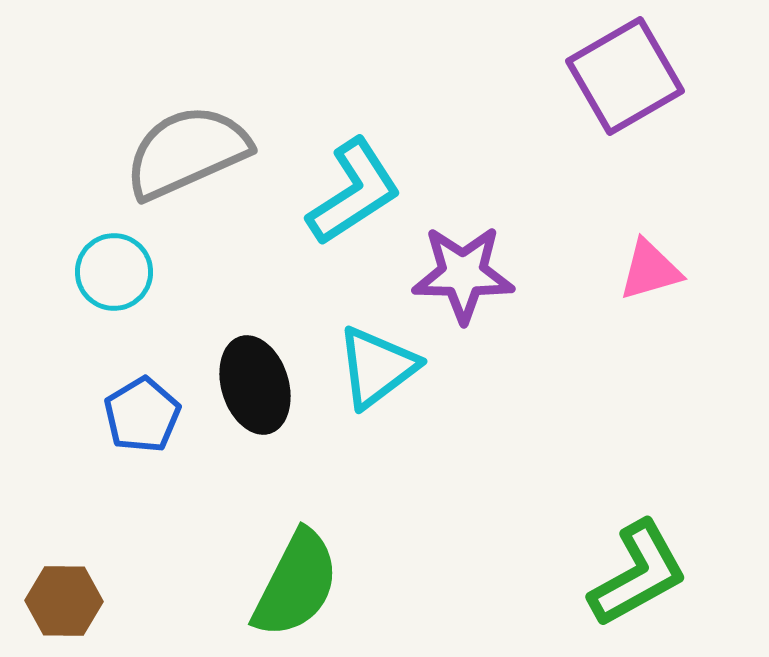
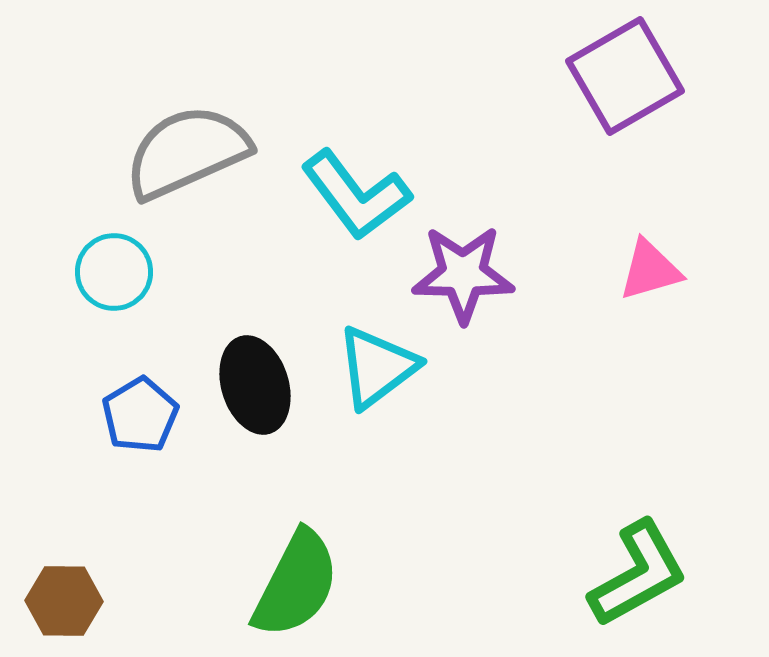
cyan L-shape: moved 2 px right, 3 px down; rotated 86 degrees clockwise
blue pentagon: moved 2 px left
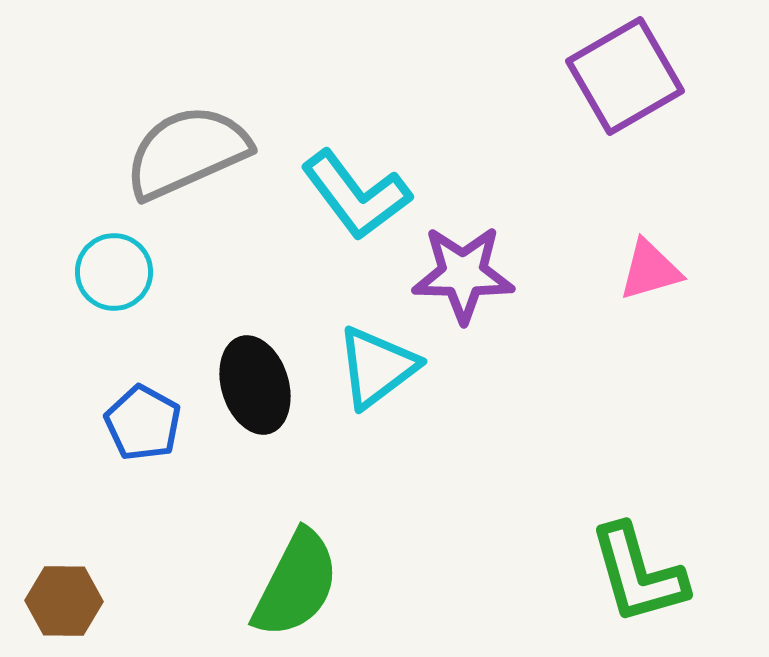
blue pentagon: moved 3 px right, 8 px down; rotated 12 degrees counterclockwise
green L-shape: rotated 103 degrees clockwise
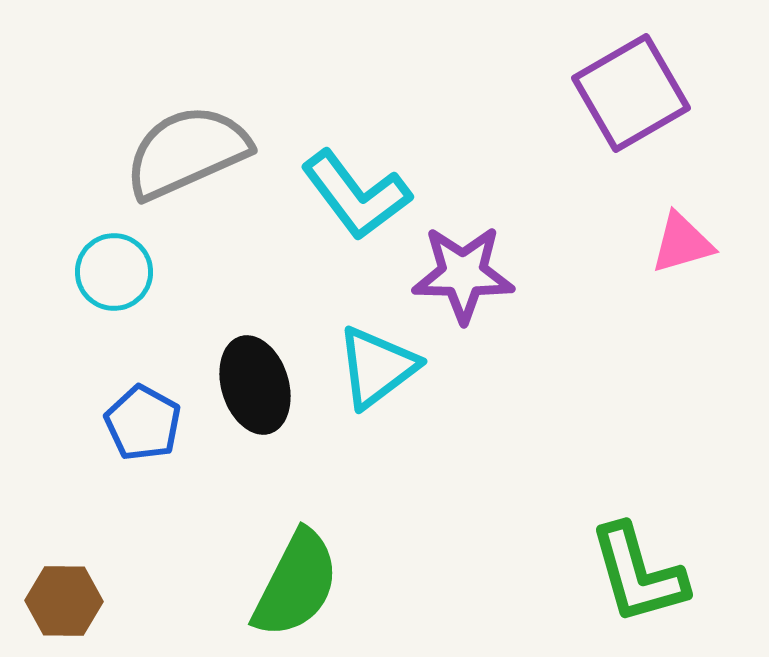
purple square: moved 6 px right, 17 px down
pink triangle: moved 32 px right, 27 px up
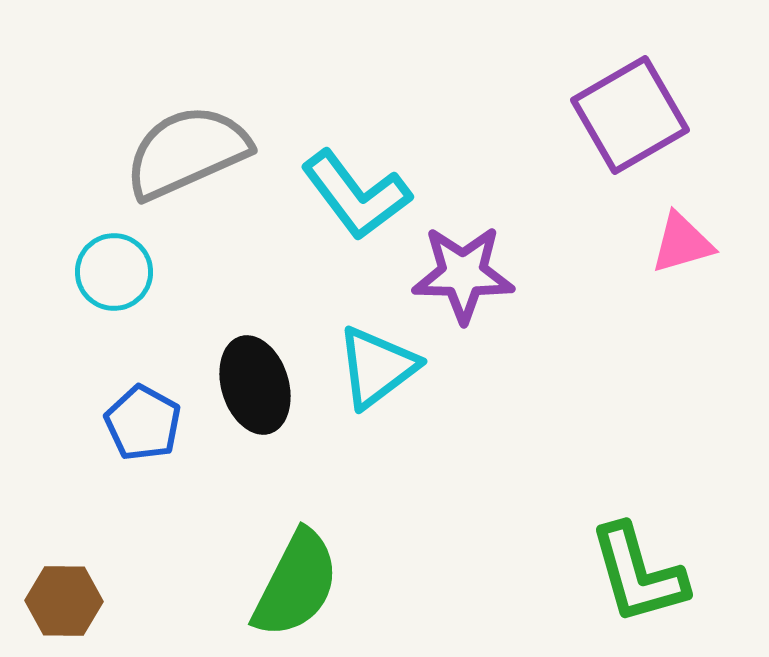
purple square: moved 1 px left, 22 px down
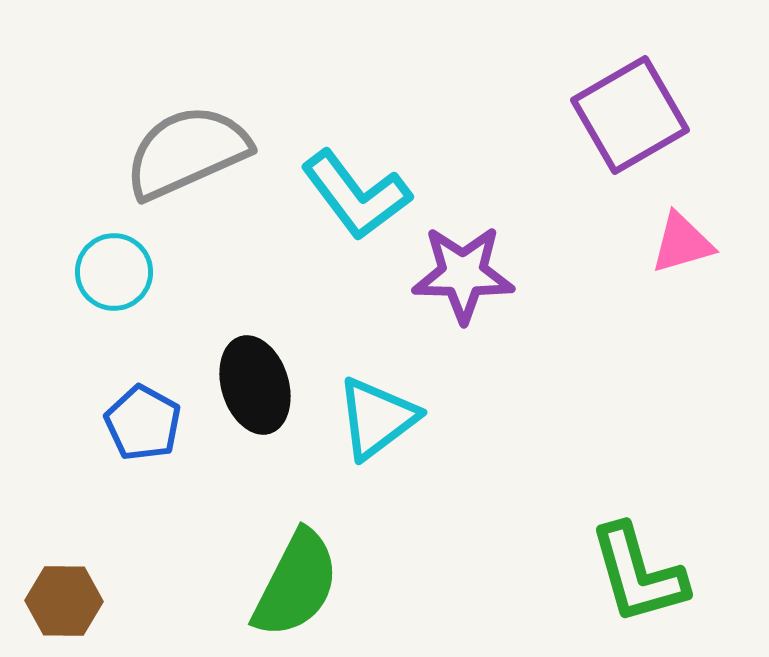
cyan triangle: moved 51 px down
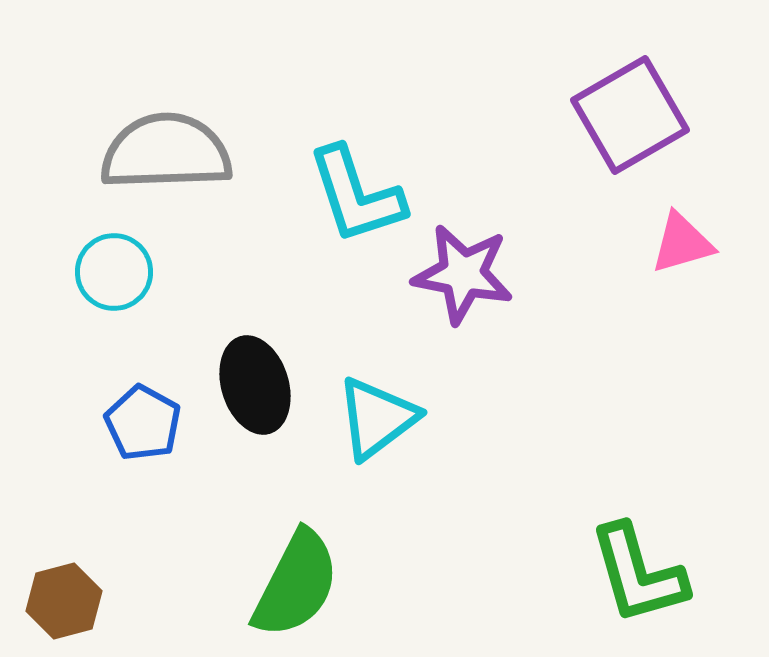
gray semicircle: moved 21 px left; rotated 22 degrees clockwise
cyan L-shape: rotated 19 degrees clockwise
purple star: rotated 10 degrees clockwise
brown hexagon: rotated 16 degrees counterclockwise
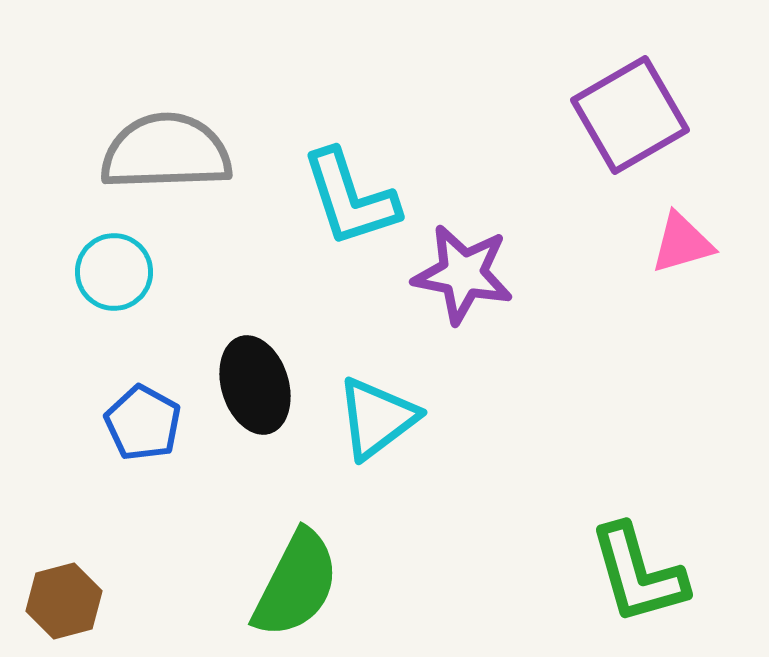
cyan L-shape: moved 6 px left, 3 px down
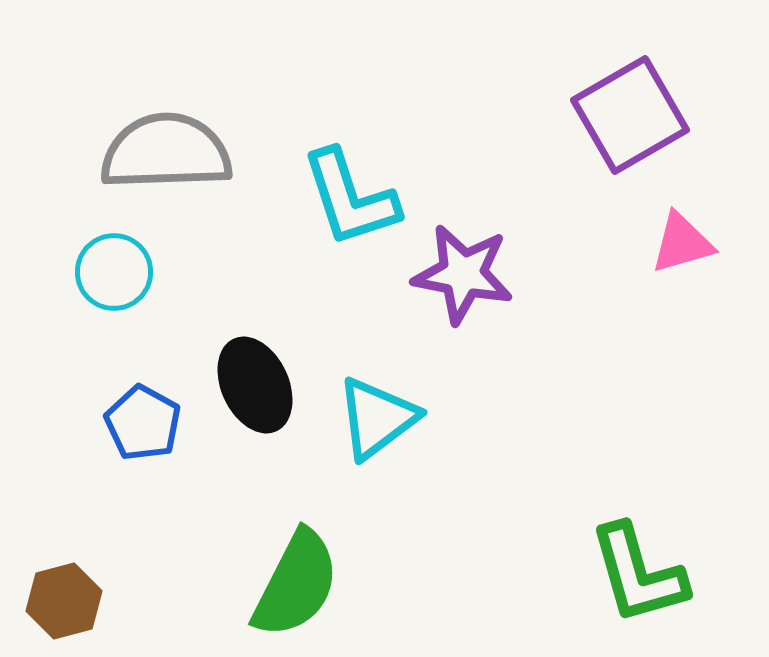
black ellipse: rotated 8 degrees counterclockwise
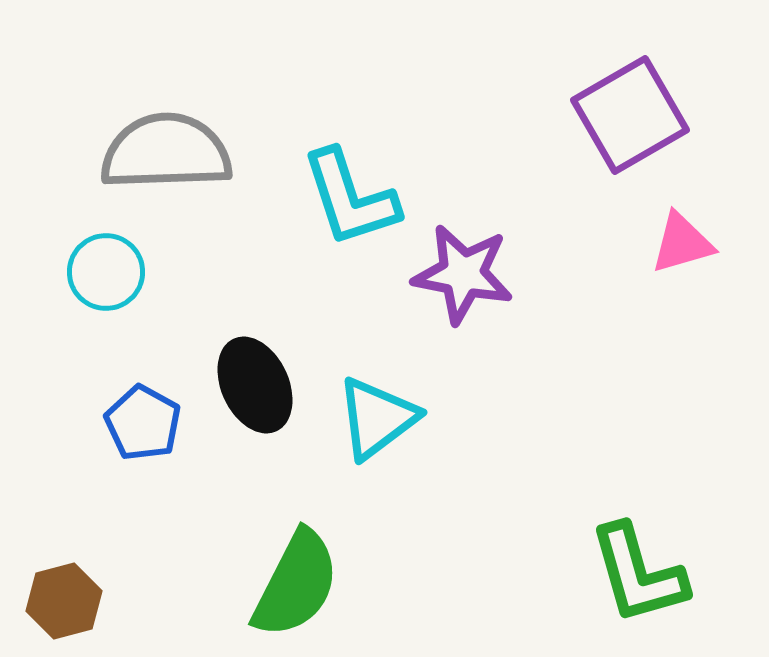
cyan circle: moved 8 px left
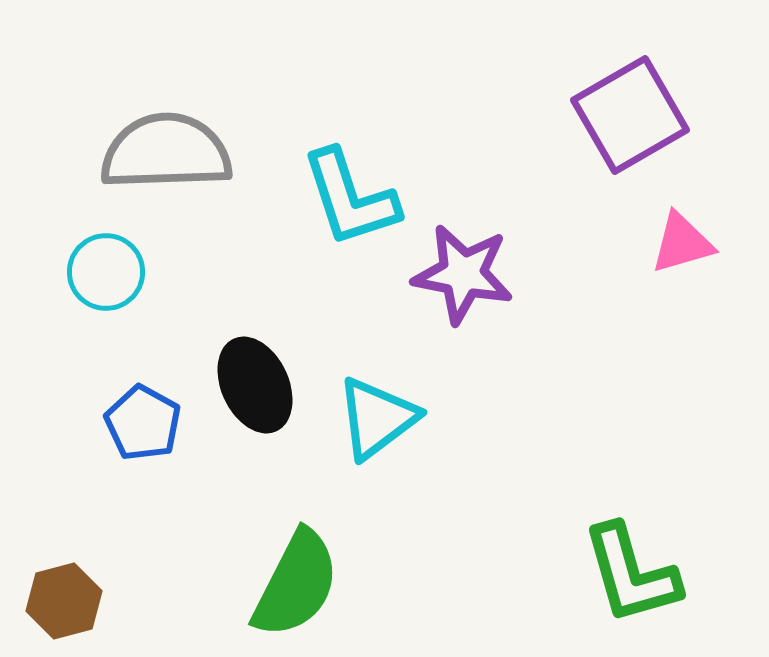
green L-shape: moved 7 px left
